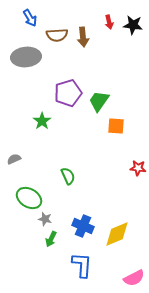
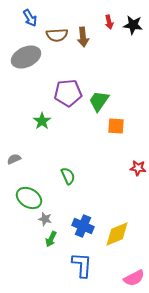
gray ellipse: rotated 20 degrees counterclockwise
purple pentagon: rotated 12 degrees clockwise
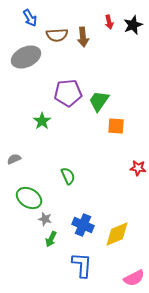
black star: rotated 30 degrees counterclockwise
blue cross: moved 1 px up
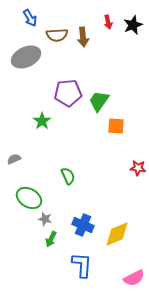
red arrow: moved 1 px left
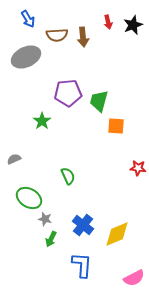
blue arrow: moved 2 px left, 1 px down
green trapezoid: rotated 20 degrees counterclockwise
blue cross: rotated 15 degrees clockwise
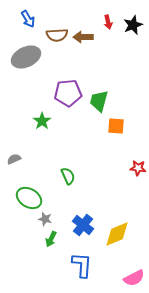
brown arrow: rotated 96 degrees clockwise
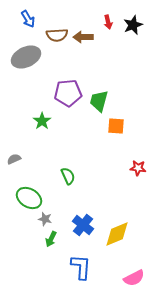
blue L-shape: moved 1 px left, 2 px down
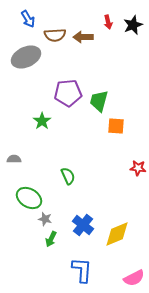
brown semicircle: moved 2 px left
gray semicircle: rotated 24 degrees clockwise
blue L-shape: moved 1 px right, 3 px down
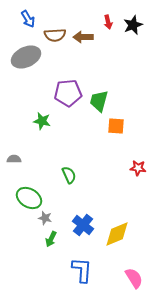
green star: rotated 24 degrees counterclockwise
green semicircle: moved 1 px right, 1 px up
gray star: moved 1 px up
pink semicircle: rotated 95 degrees counterclockwise
